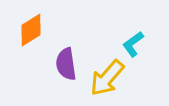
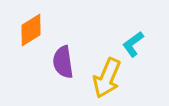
purple semicircle: moved 3 px left, 2 px up
yellow arrow: rotated 18 degrees counterclockwise
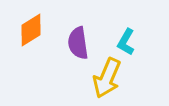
cyan L-shape: moved 7 px left, 2 px up; rotated 24 degrees counterclockwise
purple semicircle: moved 15 px right, 19 px up
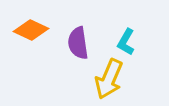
orange diamond: rotated 56 degrees clockwise
yellow arrow: moved 2 px right, 1 px down
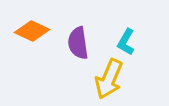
orange diamond: moved 1 px right, 1 px down
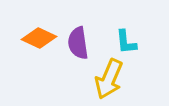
orange diamond: moved 7 px right, 7 px down
cyan L-shape: rotated 36 degrees counterclockwise
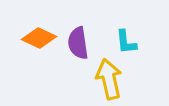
yellow arrow: rotated 144 degrees clockwise
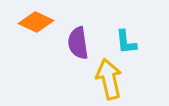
orange diamond: moved 3 px left, 16 px up
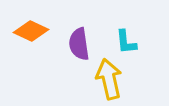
orange diamond: moved 5 px left, 9 px down
purple semicircle: moved 1 px right, 1 px down
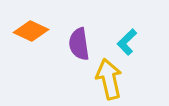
cyan L-shape: moved 1 px right; rotated 52 degrees clockwise
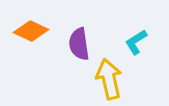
cyan L-shape: moved 9 px right; rotated 12 degrees clockwise
